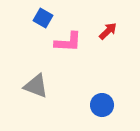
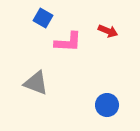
red arrow: rotated 66 degrees clockwise
gray triangle: moved 3 px up
blue circle: moved 5 px right
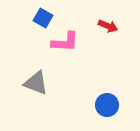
red arrow: moved 5 px up
pink L-shape: moved 3 px left
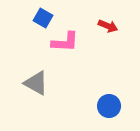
gray triangle: rotated 8 degrees clockwise
blue circle: moved 2 px right, 1 px down
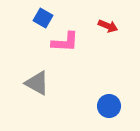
gray triangle: moved 1 px right
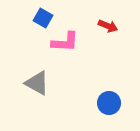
blue circle: moved 3 px up
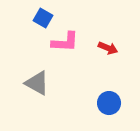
red arrow: moved 22 px down
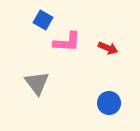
blue square: moved 2 px down
pink L-shape: moved 2 px right
gray triangle: rotated 24 degrees clockwise
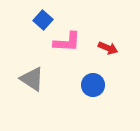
blue square: rotated 12 degrees clockwise
gray triangle: moved 5 px left, 4 px up; rotated 20 degrees counterclockwise
blue circle: moved 16 px left, 18 px up
